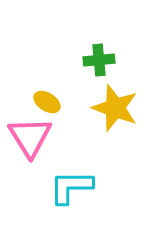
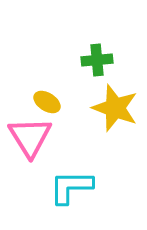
green cross: moved 2 px left
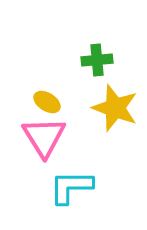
pink triangle: moved 14 px right
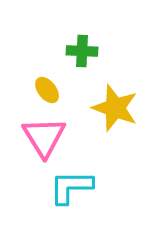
green cross: moved 15 px left, 9 px up; rotated 8 degrees clockwise
yellow ellipse: moved 12 px up; rotated 20 degrees clockwise
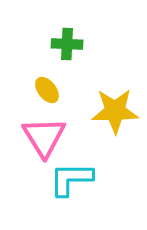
green cross: moved 15 px left, 7 px up
yellow star: moved 3 px down; rotated 21 degrees counterclockwise
cyan L-shape: moved 8 px up
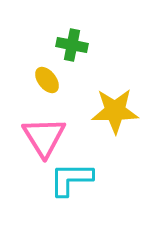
green cross: moved 5 px right, 1 px down; rotated 8 degrees clockwise
yellow ellipse: moved 10 px up
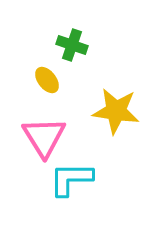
green cross: rotated 8 degrees clockwise
yellow star: moved 1 px right; rotated 9 degrees clockwise
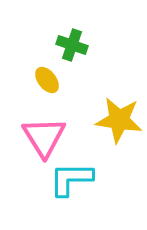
yellow star: moved 3 px right, 9 px down
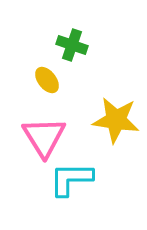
yellow star: moved 3 px left
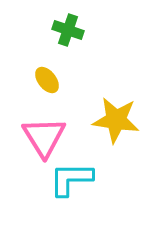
green cross: moved 4 px left, 15 px up
